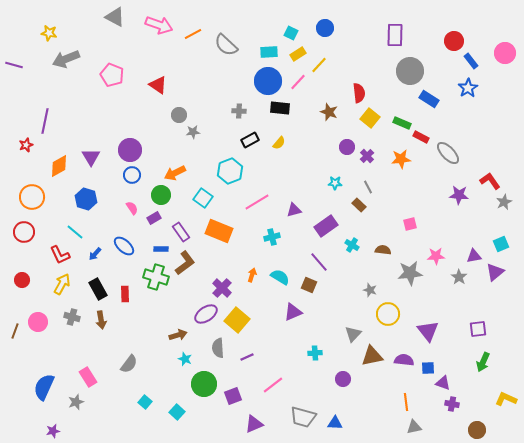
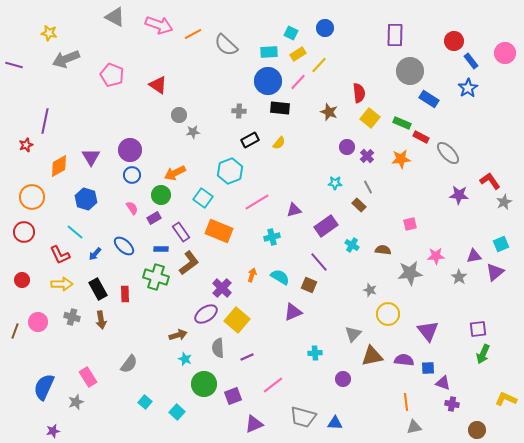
brown L-shape at (185, 263): moved 4 px right
yellow arrow at (62, 284): rotated 60 degrees clockwise
green arrow at (483, 362): moved 8 px up
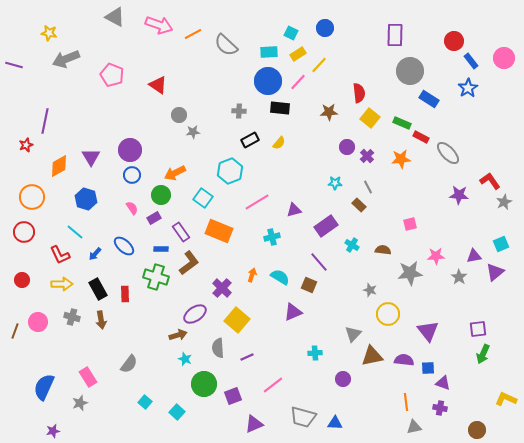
pink circle at (505, 53): moved 1 px left, 5 px down
brown star at (329, 112): rotated 24 degrees counterclockwise
purple ellipse at (206, 314): moved 11 px left
gray star at (76, 402): moved 4 px right, 1 px down
purple cross at (452, 404): moved 12 px left, 4 px down
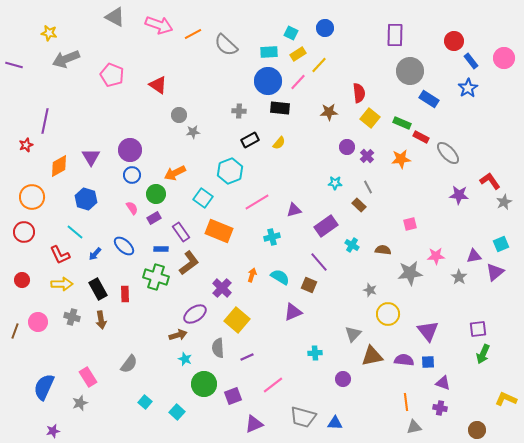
green circle at (161, 195): moved 5 px left, 1 px up
blue square at (428, 368): moved 6 px up
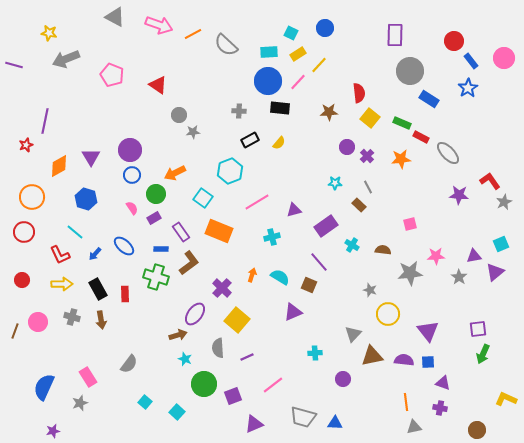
purple ellipse at (195, 314): rotated 20 degrees counterclockwise
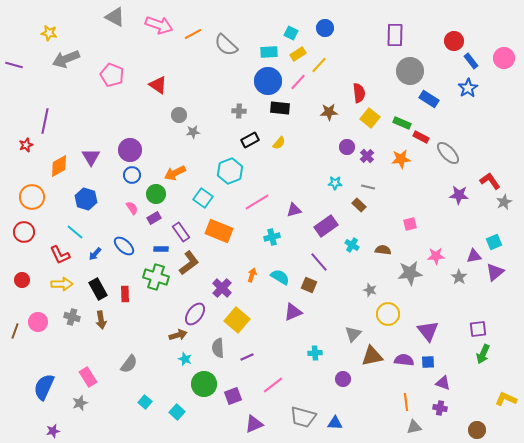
gray line at (368, 187): rotated 48 degrees counterclockwise
cyan square at (501, 244): moved 7 px left, 2 px up
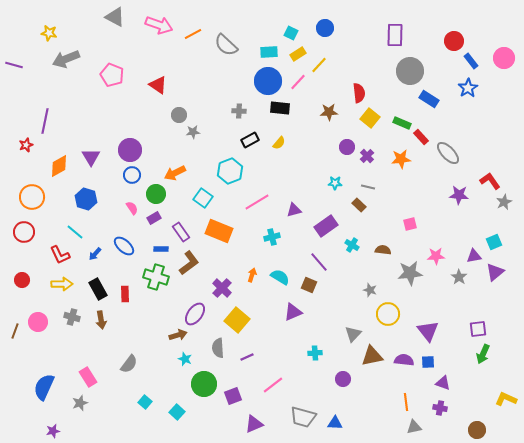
red rectangle at (421, 137): rotated 21 degrees clockwise
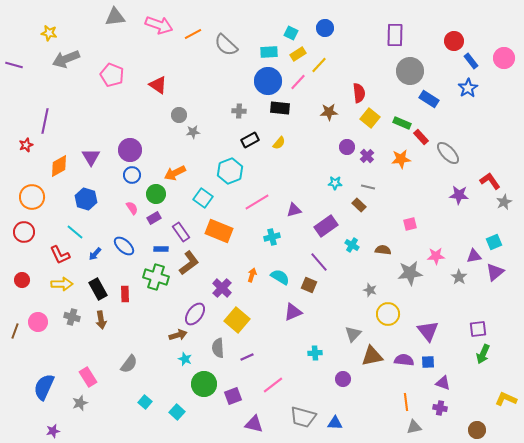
gray triangle at (115, 17): rotated 35 degrees counterclockwise
purple triangle at (254, 424): rotated 36 degrees clockwise
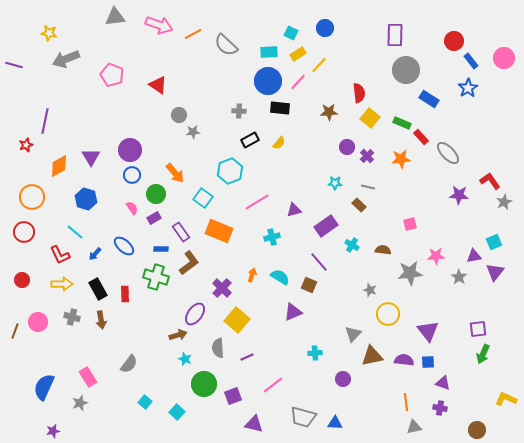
gray circle at (410, 71): moved 4 px left, 1 px up
orange arrow at (175, 173): rotated 105 degrees counterclockwise
purple triangle at (495, 272): rotated 12 degrees counterclockwise
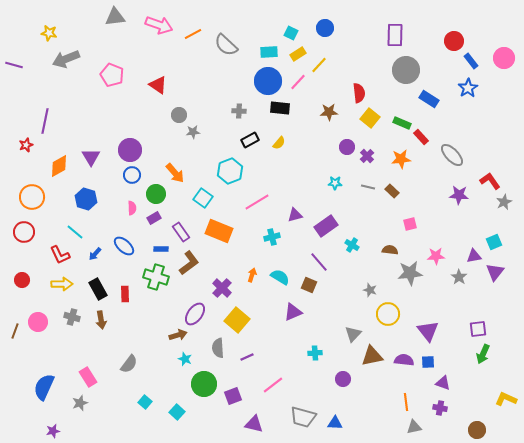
gray ellipse at (448, 153): moved 4 px right, 2 px down
brown rectangle at (359, 205): moved 33 px right, 14 px up
pink semicircle at (132, 208): rotated 32 degrees clockwise
purple triangle at (294, 210): moved 1 px right, 5 px down
brown semicircle at (383, 250): moved 7 px right
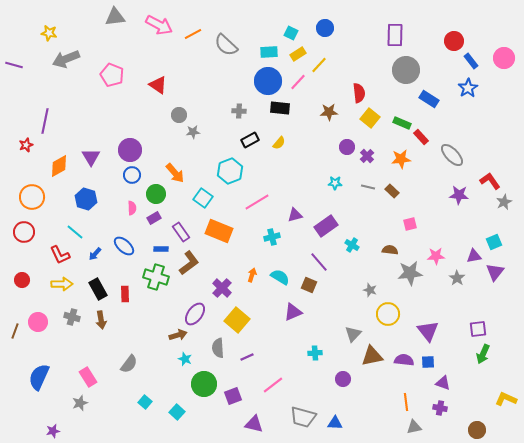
pink arrow at (159, 25): rotated 8 degrees clockwise
gray star at (459, 277): moved 2 px left, 1 px down
blue semicircle at (44, 387): moved 5 px left, 10 px up
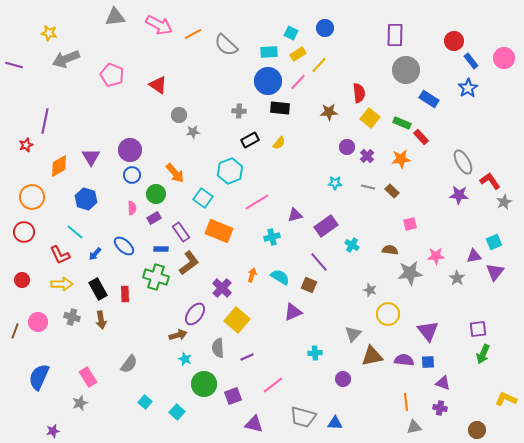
gray ellipse at (452, 155): moved 11 px right, 7 px down; rotated 15 degrees clockwise
